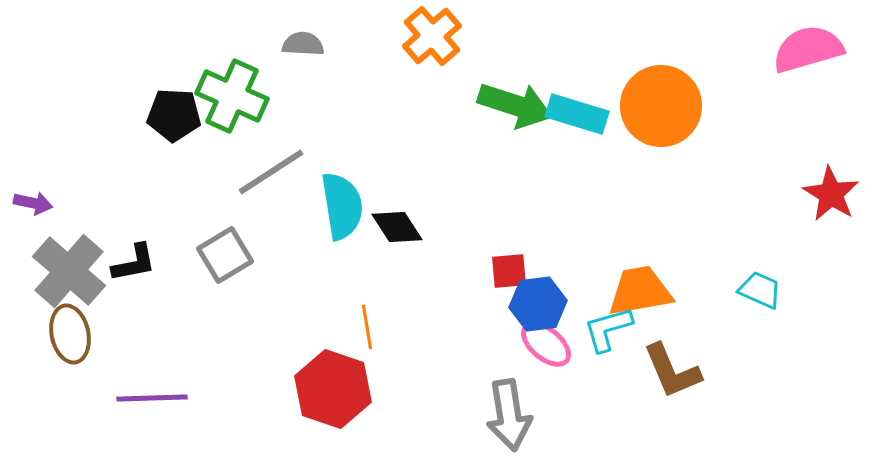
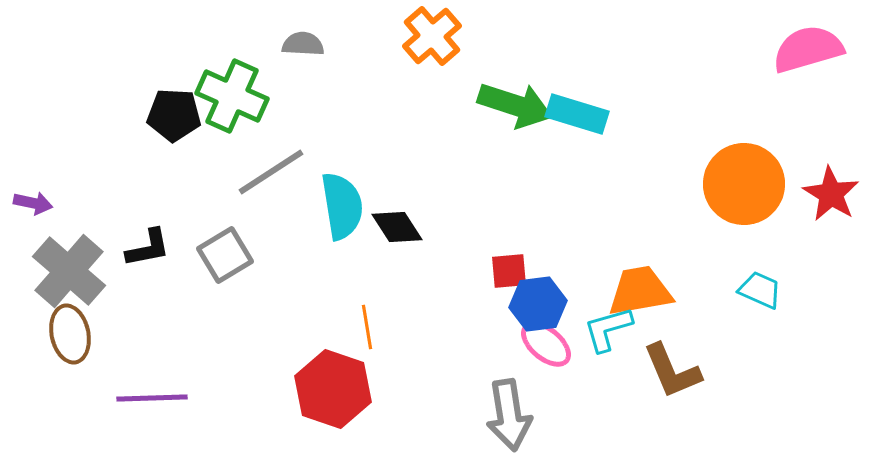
orange circle: moved 83 px right, 78 px down
black L-shape: moved 14 px right, 15 px up
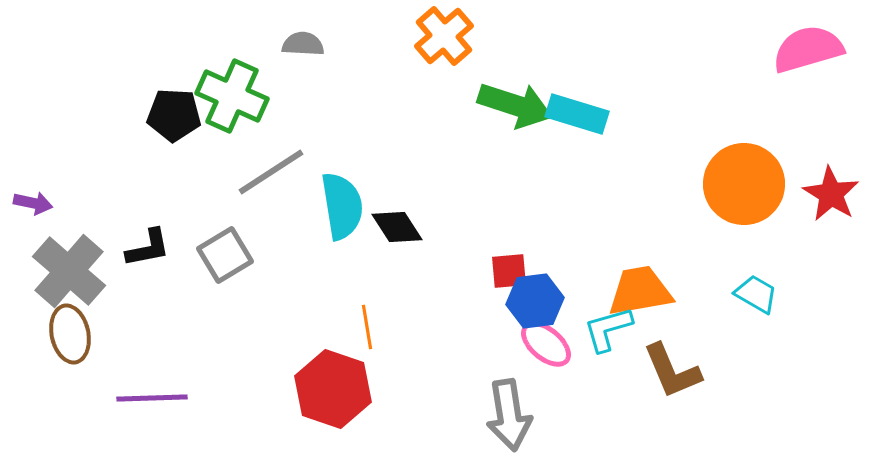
orange cross: moved 12 px right
cyan trapezoid: moved 4 px left, 4 px down; rotated 6 degrees clockwise
blue hexagon: moved 3 px left, 3 px up
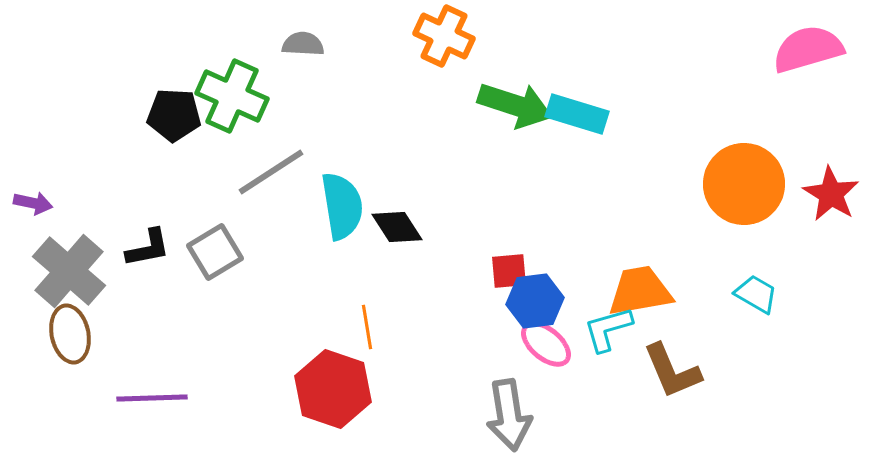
orange cross: rotated 24 degrees counterclockwise
gray square: moved 10 px left, 3 px up
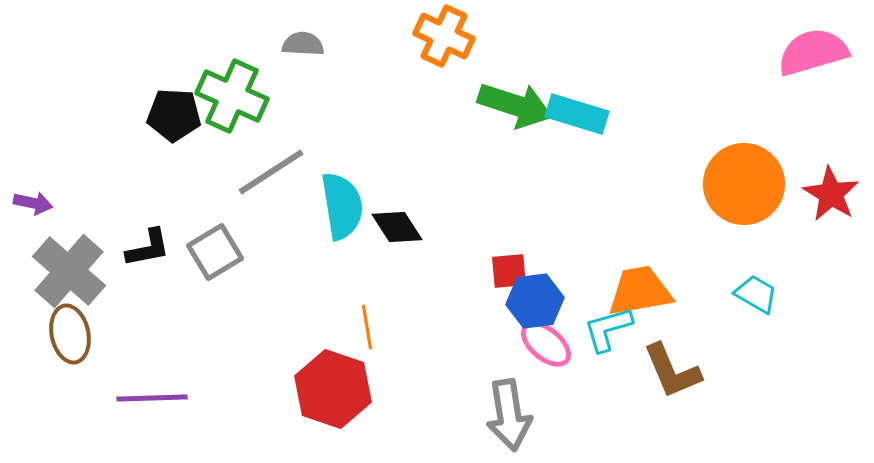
pink semicircle: moved 5 px right, 3 px down
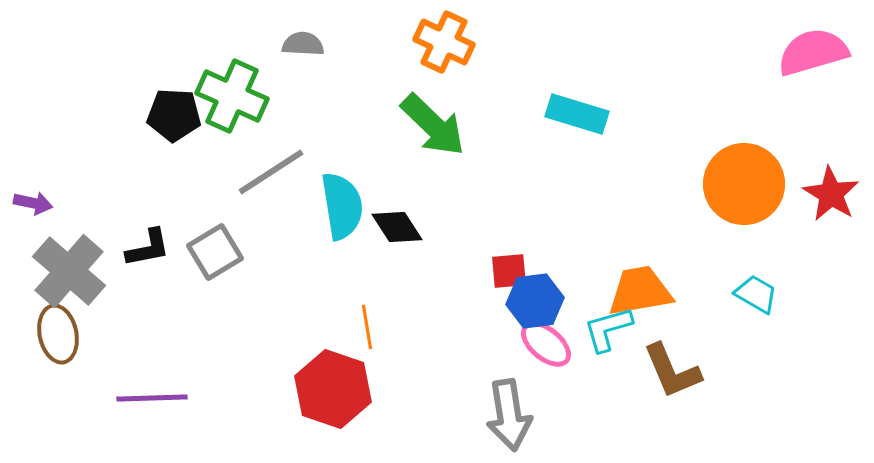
orange cross: moved 6 px down
green arrow: moved 82 px left, 20 px down; rotated 26 degrees clockwise
brown ellipse: moved 12 px left
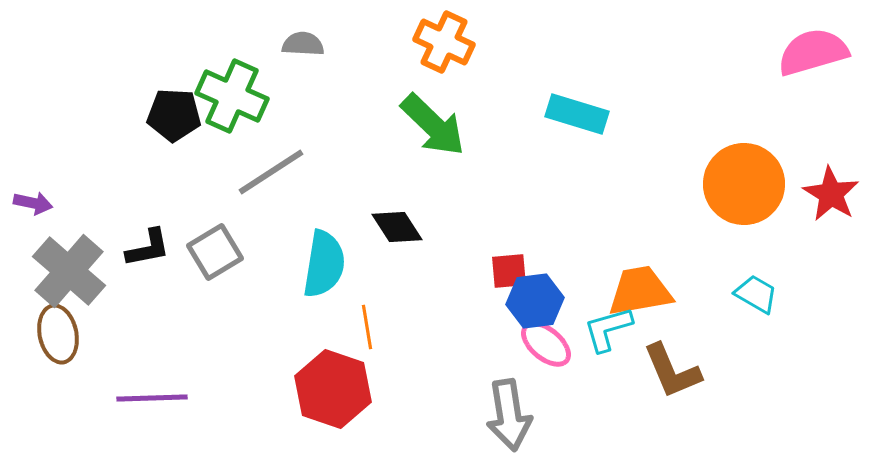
cyan semicircle: moved 18 px left, 58 px down; rotated 18 degrees clockwise
